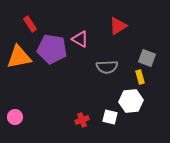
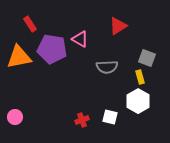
white hexagon: moved 7 px right; rotated 25 degrees counterclockwise
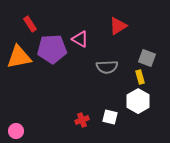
purple pentagon: rotated 12 degrees counterclockwise
pink circle: moved 1 px right, 14 px down
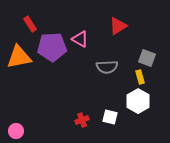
purple pentagon: moved 2 px up
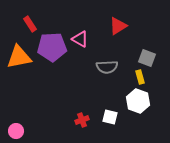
white hexagon: rotated 10 degrees counterclockwise
